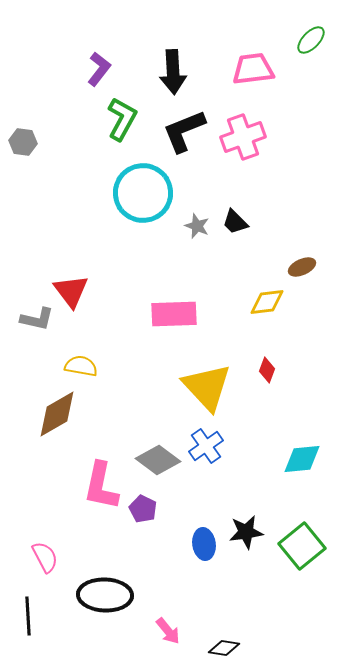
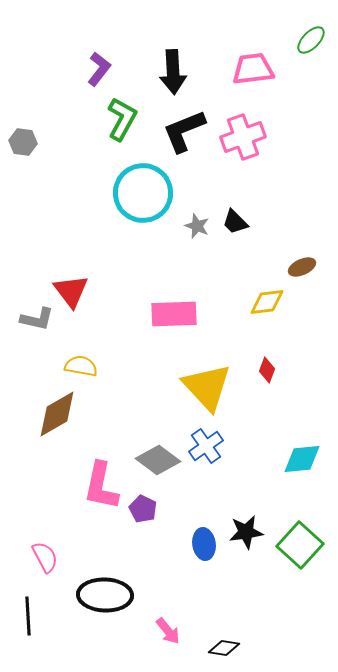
green square: moved 2 px left, 1 px up; rotated 9 degrees counterclockwise
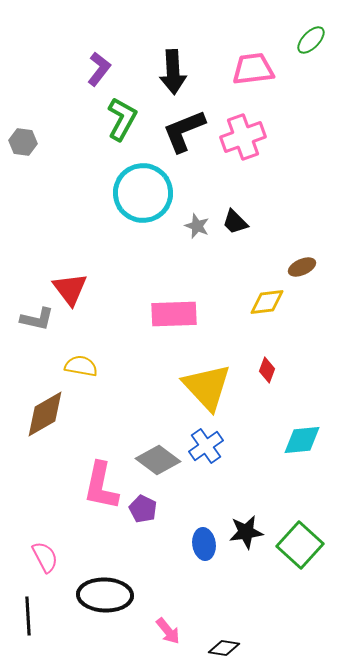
red triangle: moved 1 px left, 2 px up
brown diamond: moved 12 px left
cyan diamond: moved 19 px up
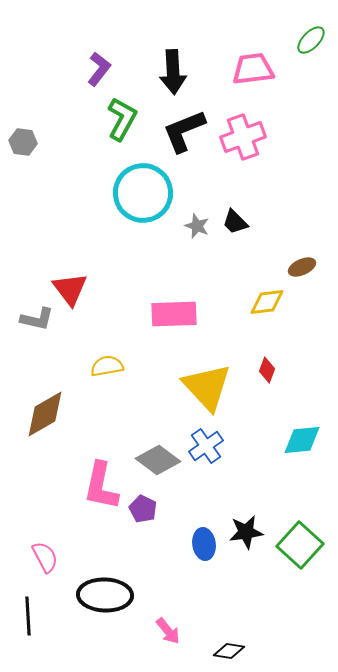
yellow semicircle: moved 26 px right; rotated 20 degrees counterclockwise
black diamond: moved 5 px right, 3 px down
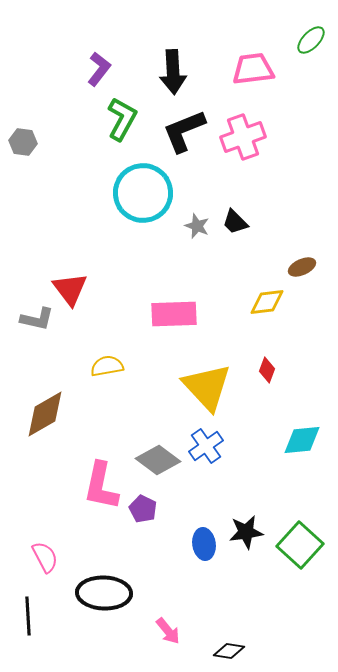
black ellipse: moved 1 px left, 2 px up
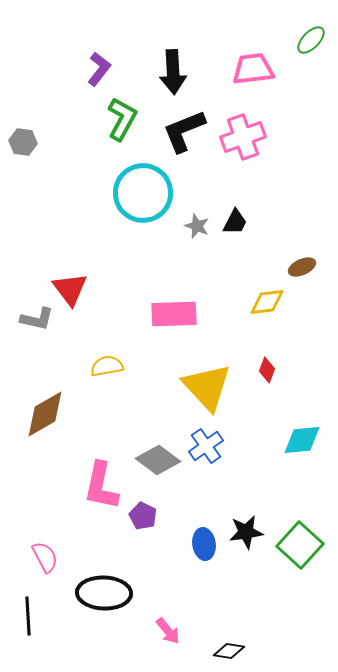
black trapezoid: rotated 108 degrees counterclockwise
purple pentagon: moved 7 px down
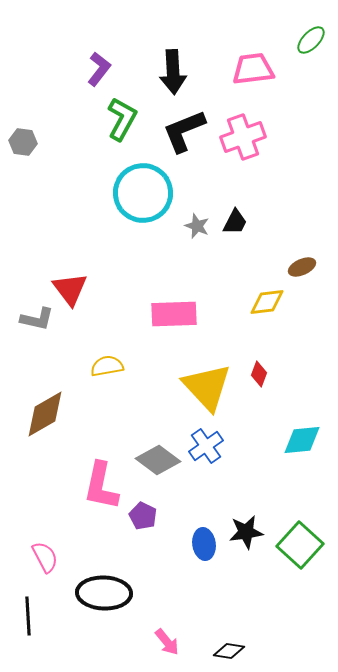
red diamond: moved 8 px left, 4 px down
pink arrow: moved 1 px left, 11 px down
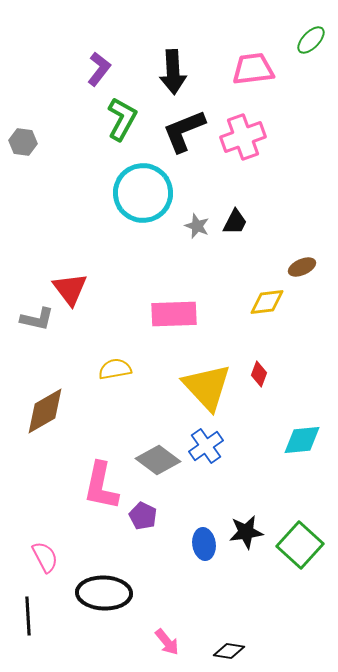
yellow semicircle: moved 8 px right, 3 px down
brown diamond: moved 3 px up
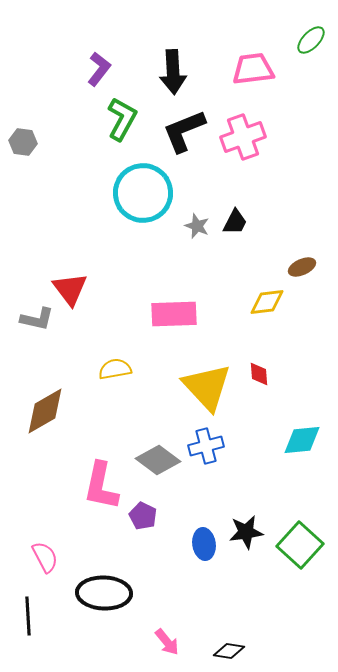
red diamond: rotated 25 degrees counterclockwise
blue cross: rotated 20 degrees clockwise
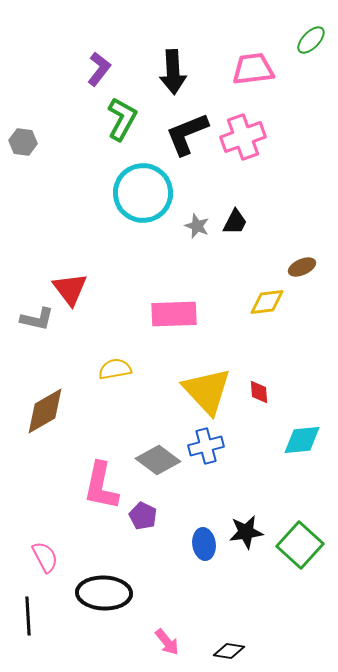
black L-shape: moved 3 px right, 3 px down
red diamond: moved 18 px down
yellow triangle: moved 4 px down
